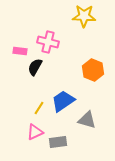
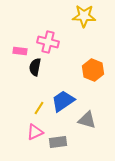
black semicircle: rotated 18 degrees counterclockwise
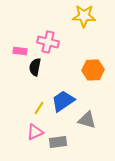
orange hexagon: rotated 25 degrees counterclockwise
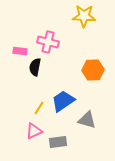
pink triangle: moved 1 px left, 1 px up
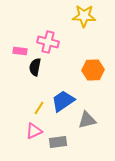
gray triangle: rotated 30 degrees counterclockwise
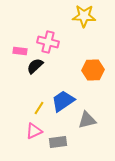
black semicircle: moved 1 px up; rotated 36 degrees clockwise
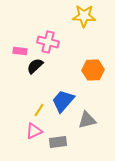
blue trapezoid: rotated 15 degrees counterclockwise
yellow line: moved 2 px down
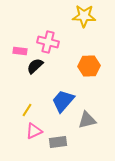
orange hexagon: moved 4 px left, 4 px up
yellow line: moved 12 px left
